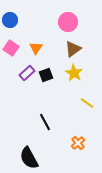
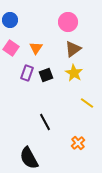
purple rectangle: rotated 28 degrees counterclockwise
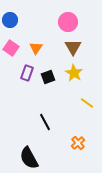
brown triangle: moved 2 px up; rotated 24 degrees counterclockwise
black square: moved 2 px right, 2 px down
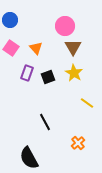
pink circle: moved 3 px left, 4 px down
orange triangle: rotated 16 degrees counterclockwise
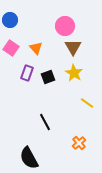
orange cross: moved 1 px right
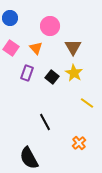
blue circle: moved 2 px up
pink circle: moved 15 px left
black square: moved 4 px right; rotated 32 degrees counterclockwise
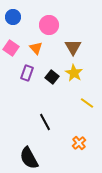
blue circle: moved 3 px right, 1 px up
pink circle: moved 1 px left, 1 px up
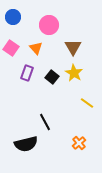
black semicircle: moved 3 px left, 14 px up; rotated 75 degrees counterclockwise
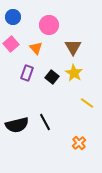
pink square: moved 4 px up; rotated 14 degrees clockwise
black semicircle: moved 9 px left, 19 px up
